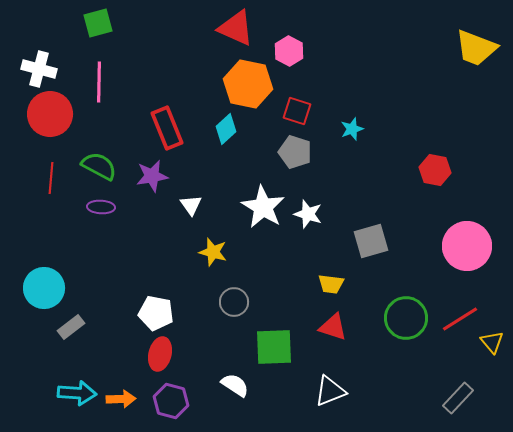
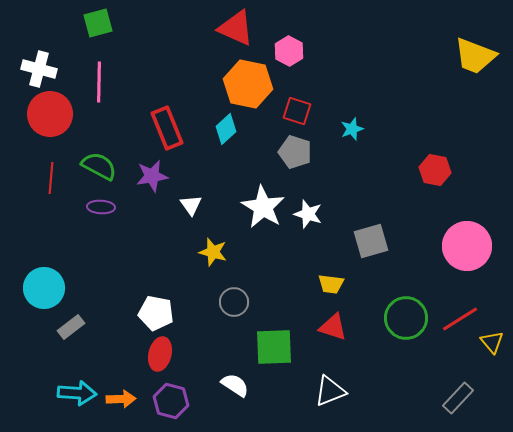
yellow trapezoid at (476, 48): moved 1 px left, 8 px down
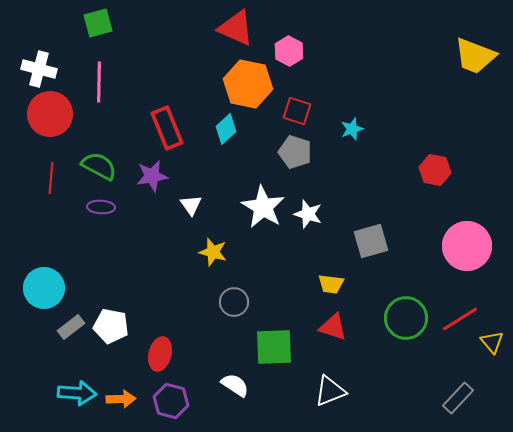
white pentagon at (156, 313): moved 45 px left, 13 px down
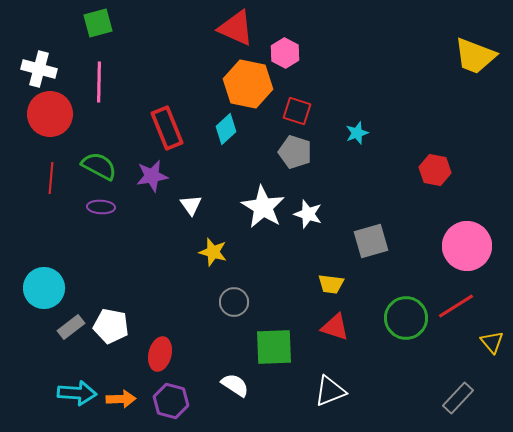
pink hexagon at (289, 51): moved 4 px left, 2 px down
cyan star at (352, 129): moved 5 px right, 4 px down
red line at (460, 319): moved 4 px left, 13 px up
red triangle at (333, 327): moved 2 px right
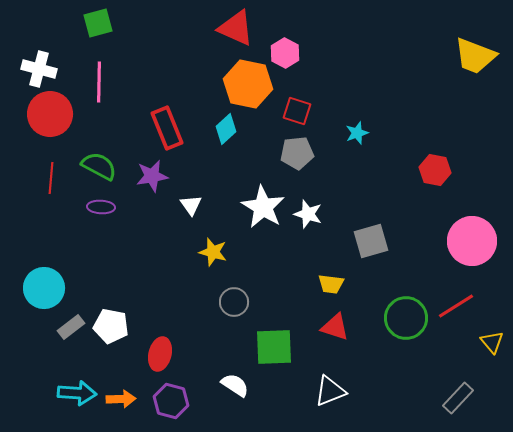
gray pentagon at (295, 152): moved 2 px right, 1 px down; rotated 24 degrees counterclockwise
pink circle at (467, 246): moved 5 px right, 5 px up
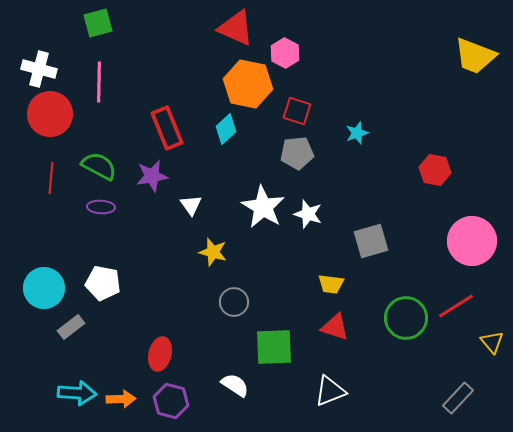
white pentagon at (111, 326): moved 8 px left, 43 px up
